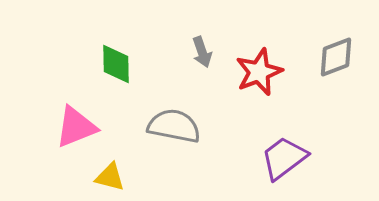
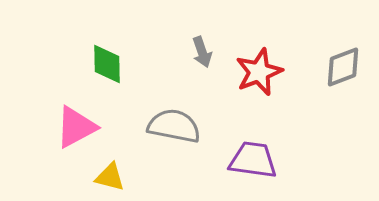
gray diamond: moved 7 px right, 10 px down
green diamond: moved 9 px left
pink triangle: rotated 6 degrees counterclockwise
purple trapezoid: moved 31 px left, 2 px down; rotated 45 degrees clockwise
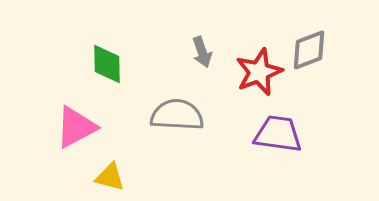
gray diamond: moved 34 px left, 17 px up
gray semicircle: moved 3 px right, 11 px up; rotated 8 degrees counterclockwise
purple trapezoid: moved 25 px right, 26 px up
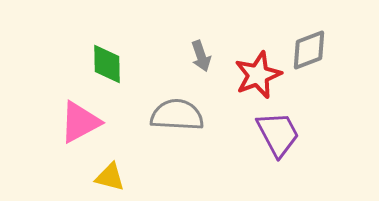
gray arrow: moved 1 px left, 4 px down
red star: moved 1 px left, 3 px down
pink triangle: moved 4 px right, 5 px up
purple trapezoid: rotated 54 degrees clockwise
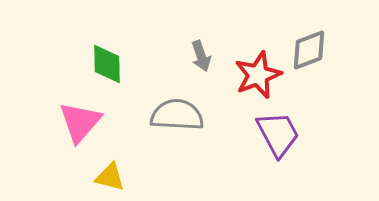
pink triangle: rotated 21 degrees counterclockwise
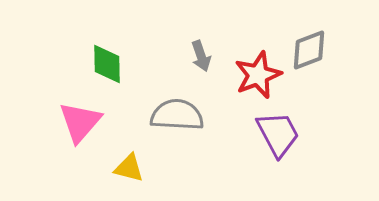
yellow triangle: moved 19 px right, 9 px up
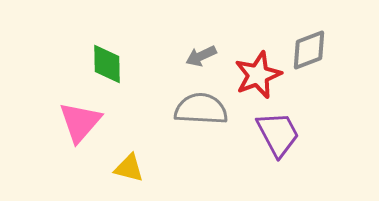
gray arrow: rotated 84 degrees clockwise
gray semicircle: moved 24 px right, 6 px up
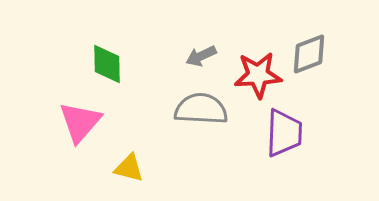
gray diamond: moved 4 px down
red star: rotated 18 degrees clockwise
purple trapezoid: moved 6 px right, 1 px up; rotated 30 degrees clockwise
